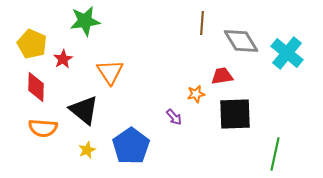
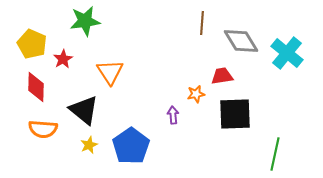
purple arrow: moved 1 px left, 2 px up; rotated 144 degrees counterclockwise
orange semicircle: moved 1 px down
yellow star: moved 2 px right, 5 px up
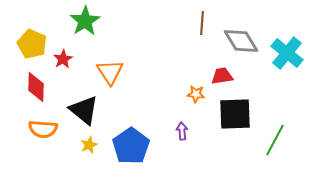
green star: rotated 24 degrees counterclockwise
orange star: rotated 18 degrees clockwise
purple arrow: moved 9 px right, 16 px down
green line: moved 14 px up; rotated 16 degrees clockwise
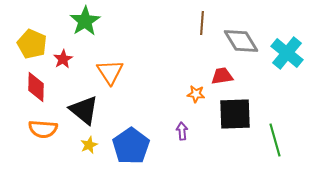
green line: rotated 44 degrees counterclockwise
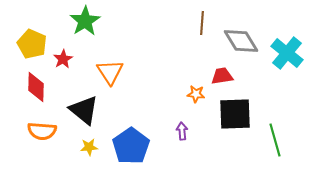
orange semicircle: moved 1 px left, 2 px down
yellow star: moved 2 px down; rotated 18 degrees clockwise
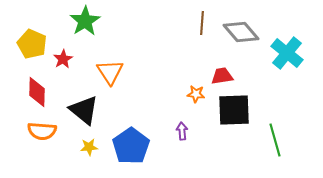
gray diamond: moved 9 px up; rotated 9 degrees counterclockwise
red diamond: moved 1 px right, 5 px down
black square: moved 1 px left, 4 px up
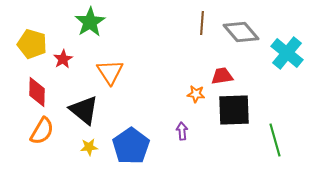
green star: moved 5 px right, 1 px down
yellow pentagon: rotated 8 degrees counterclockwise
orange semicircle: rotated 64 degrees counterclockwise
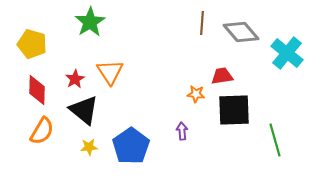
red star: moved 12 px right, 20 px down
red diamond: moved 2 px up
